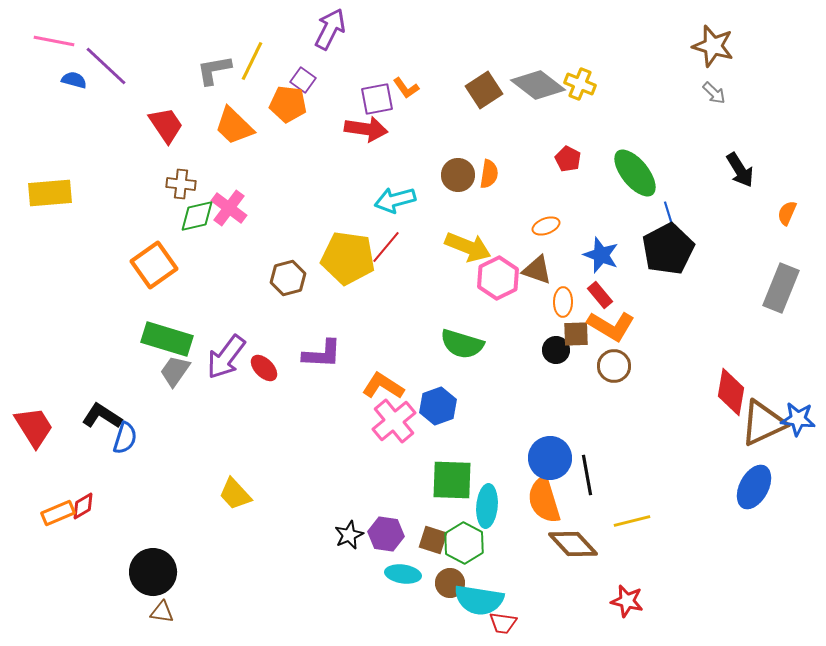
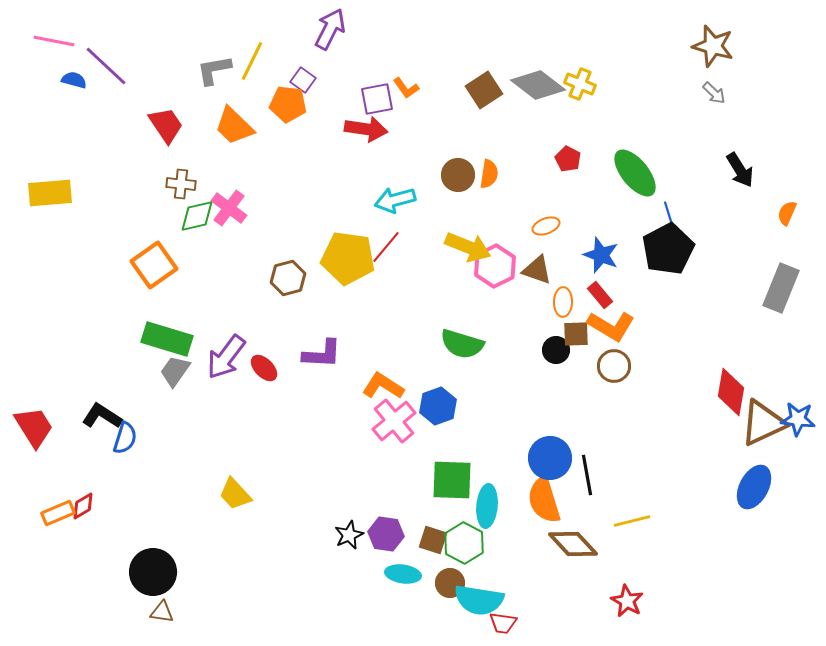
pink hexagon at (498, 278): moved 3 px left, 12 px up
red star at (627, 601): rotated 16 degrees clockwise
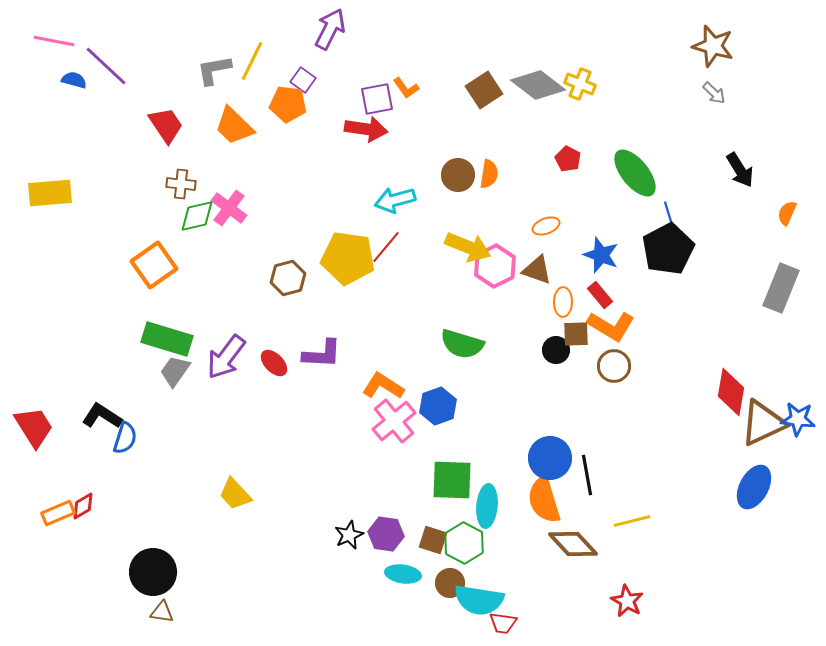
red ellipse at (264, 368): moved 10 px right, 5 px up
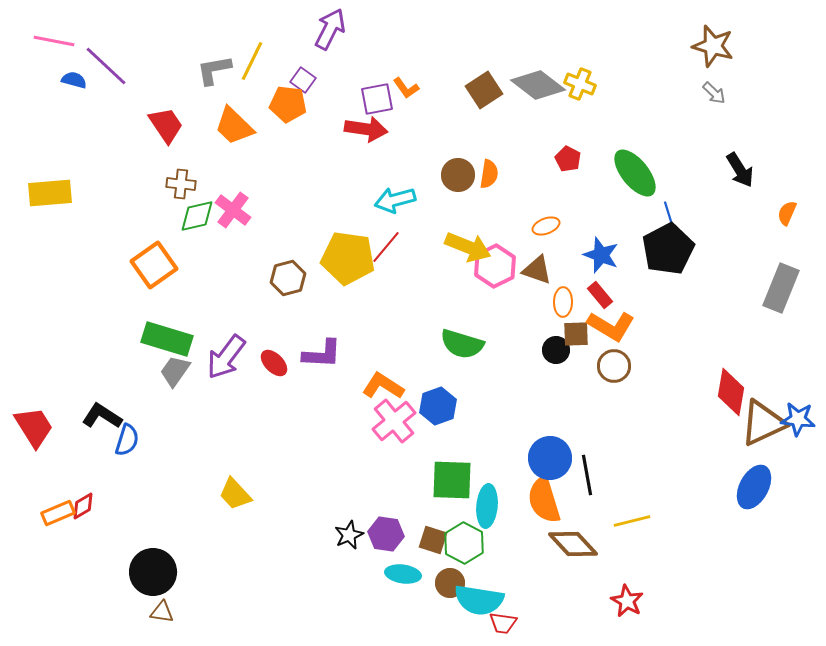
pink cross at (229, 208): moved 4 px right, 2 px down
blue semicircle at (125, 438): moved 2 px right, 2 px down
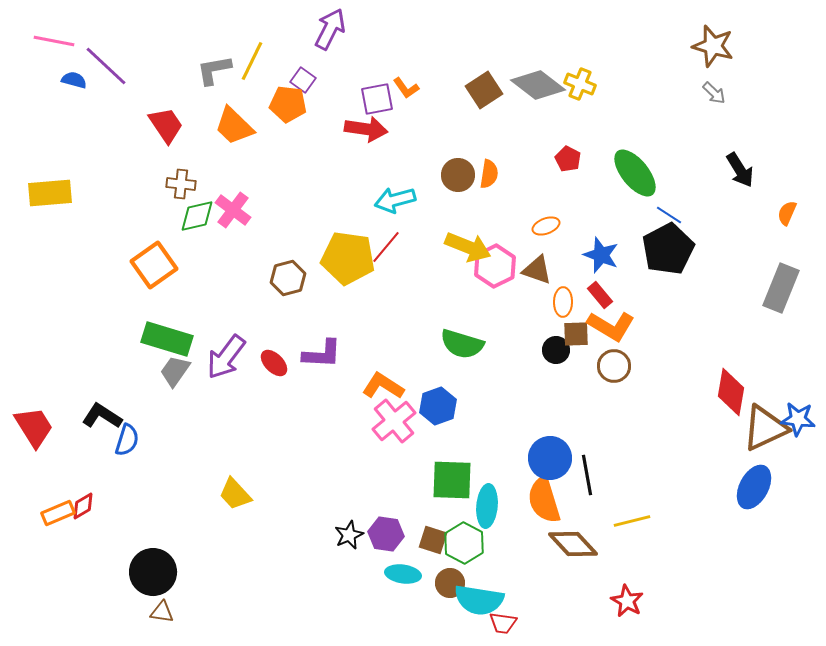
blue line at (669, 215): rotated 40 degrees counterclockwise
brown triangle at (763, 423): moved 2 px right, 5 px down
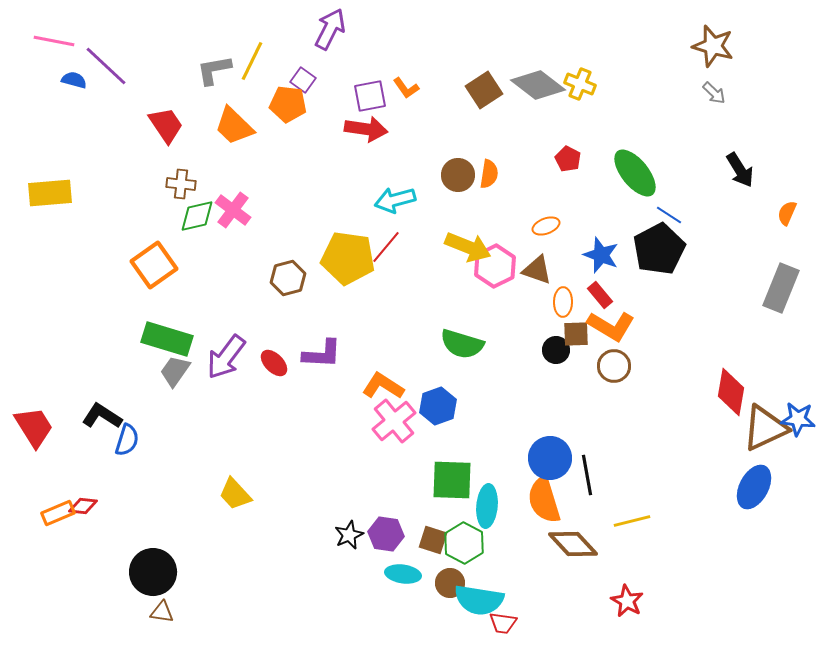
purple square at (377, 99): moved 7 px left, 3 px up
black pentagon at (668, 249): moved 9 px left
red diamond at (83, 506): rotated 36 degrees clockwise
